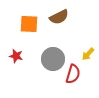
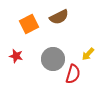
orange square: rotated 30 degrees counterclockwise
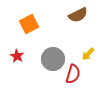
brown semicircle: moved 19 px right, 2 px up
red star: moved 1 px right; rotated 16 degrees clockwise
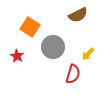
orange square: moved 1 px right, 3 px down; rotated 30 degrees counterclockwise
gray circle: moved 12 px up
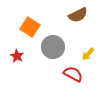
red semicircle: rotated 78 degrees counterclockwise
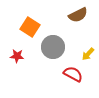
red star: rotated 24 degrees counterclockwise
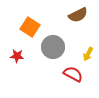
yellow arrow: rotated 16 degrees counterclockwise
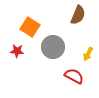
brown semicircle: rotated 42 degrees counterclockwise
red star: moved 5 px up
red semicircle: moved 1 px right, 2 px down
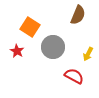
red star: rotated 24 degrees clockwise
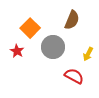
brown semicircle: moved 6 px left, 5 px down
orange square: moved 1 px down; rotated 12 degrees clockwise
